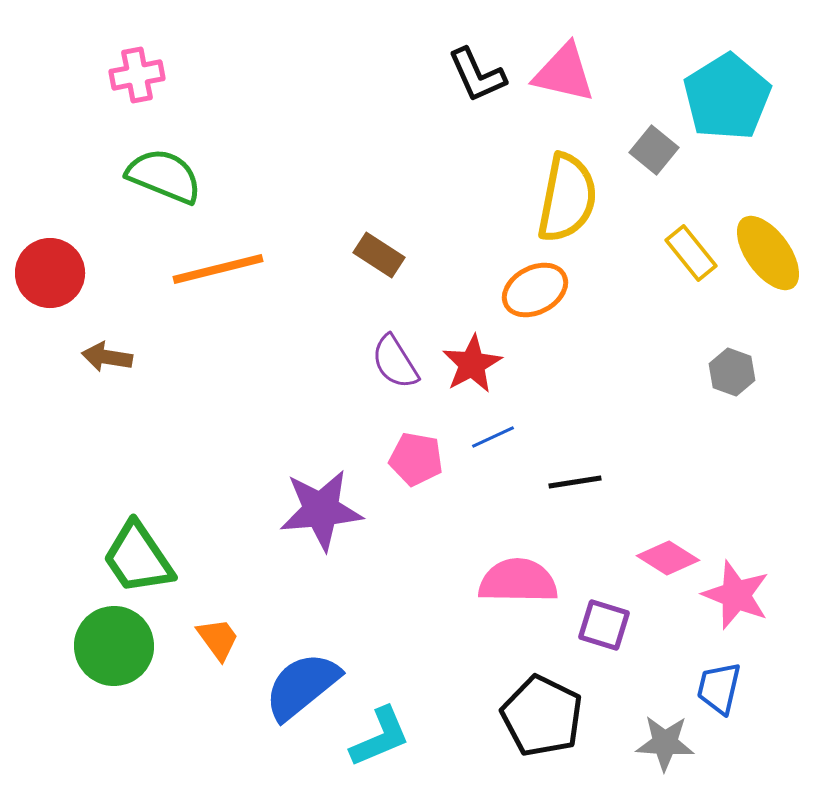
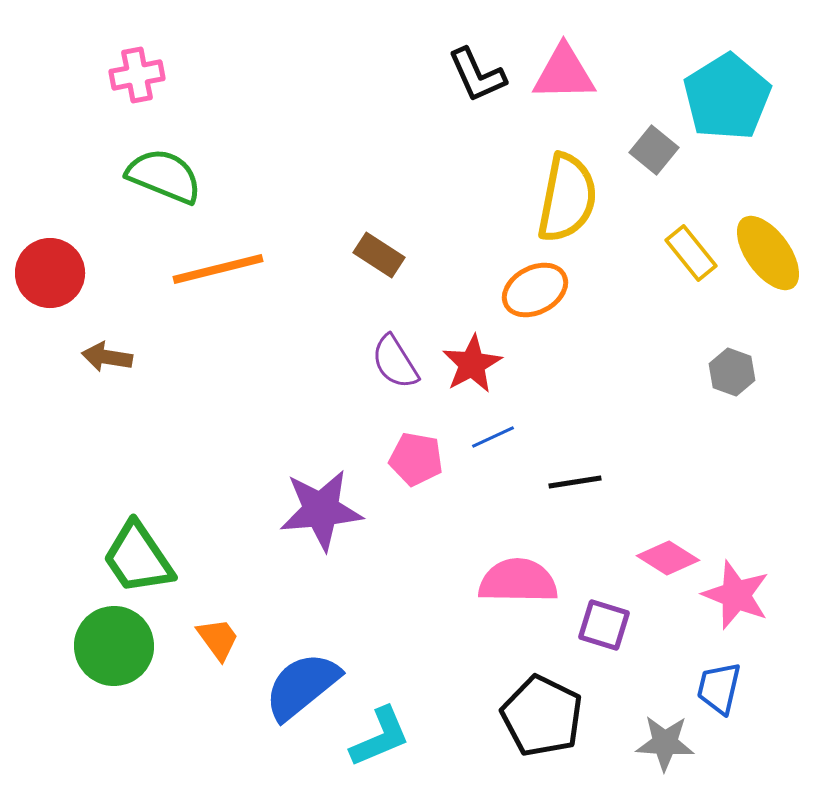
pink triangle: rotated 14 degrees counterclockwise
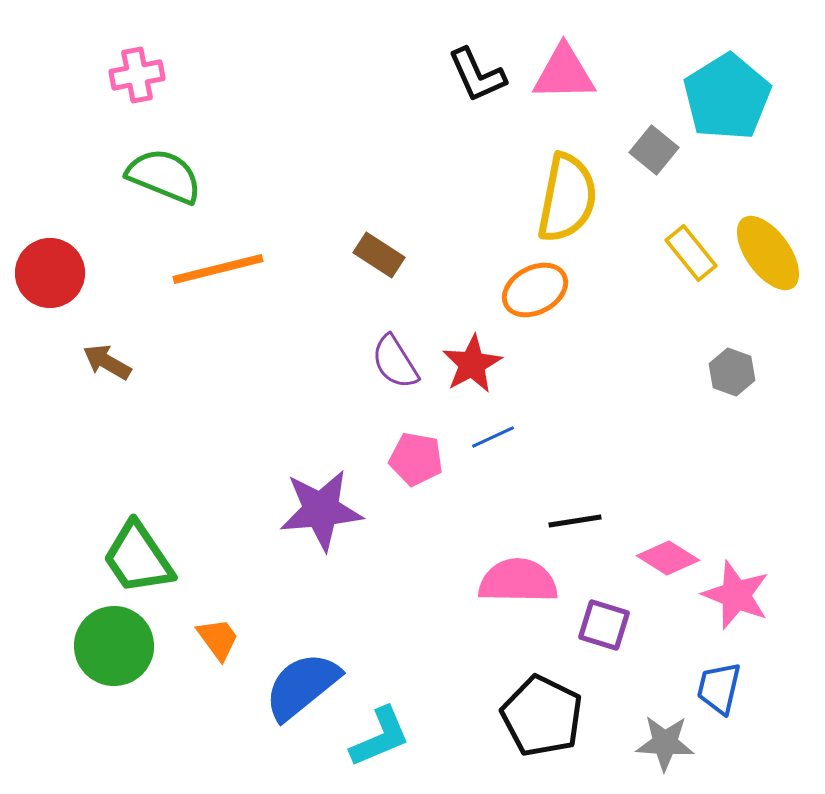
brown arrow: moved 5 px down; rotated 21 degrees clockwise
black line: moved 39 px down
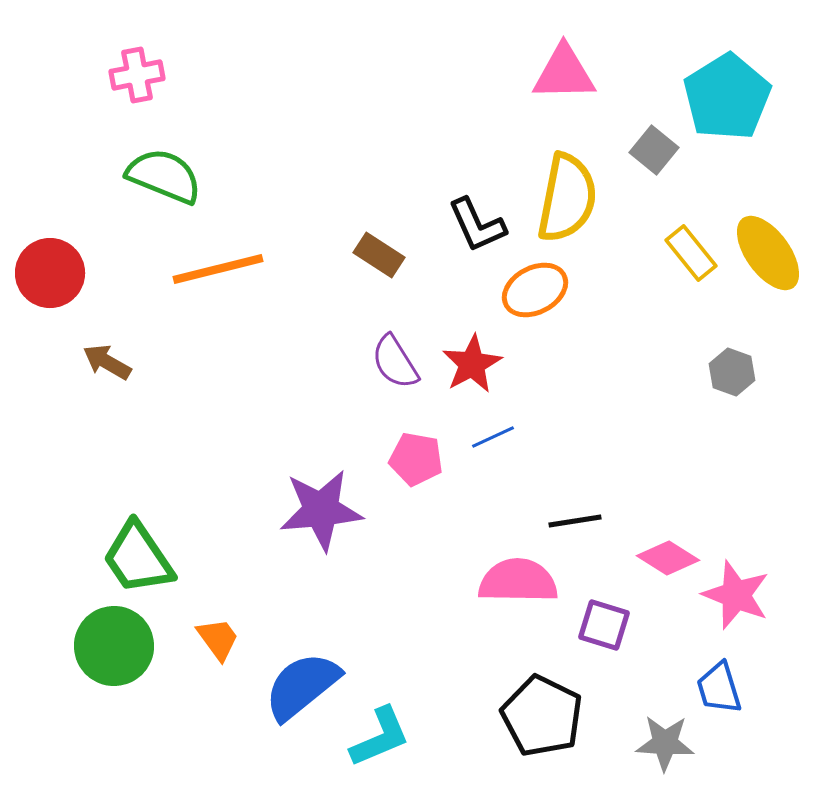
black L-shape: moved 150 px down
blue trapezoid: rotated 30 degrees counterclockwise
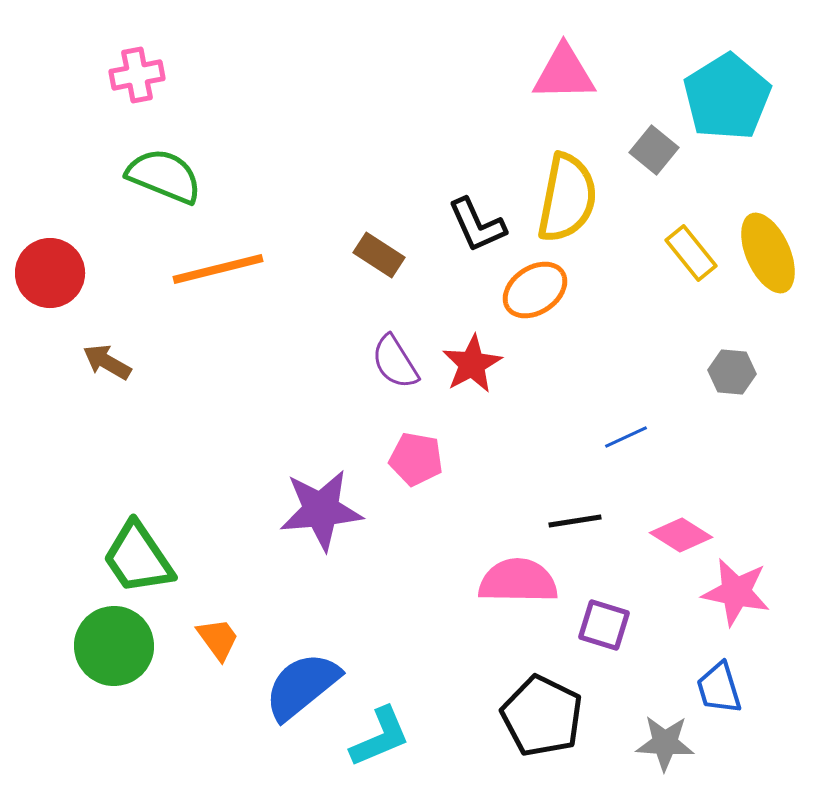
yellow ellipse: rotated 12 degrees clockwise
orange ellipse: rotated 6 degrees counterclockwise
gray hexagon: rotated 15 degrees counterclockwise
blue line: moved 133 px right
pink diamond: moved 13 px right, 23 px up
pink star: moved 3 px up; rotated 10 degrees counterclockwise
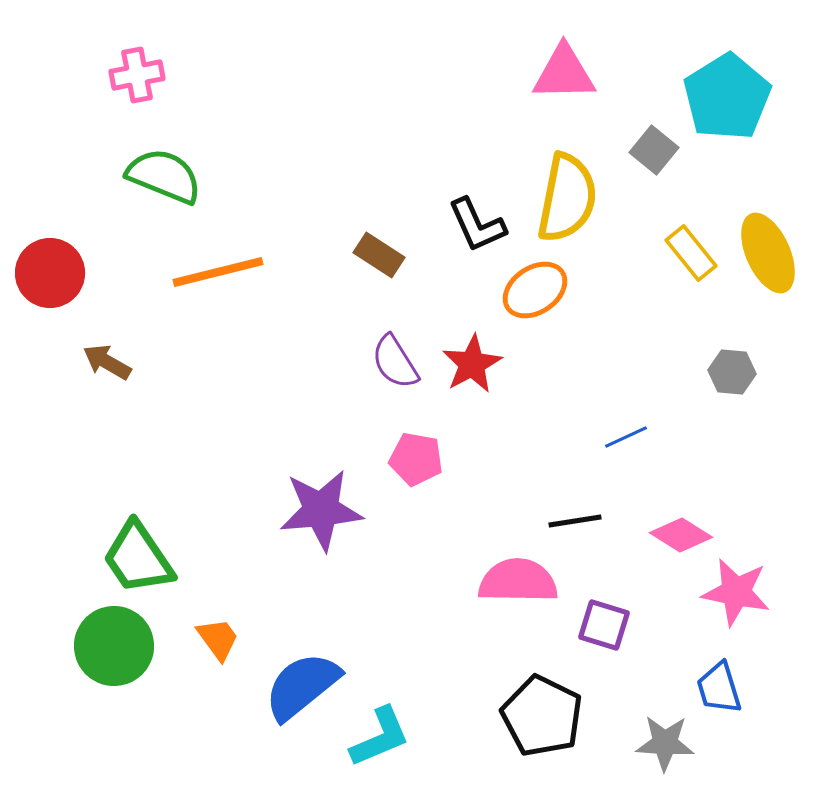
orange line: moved 3 px down
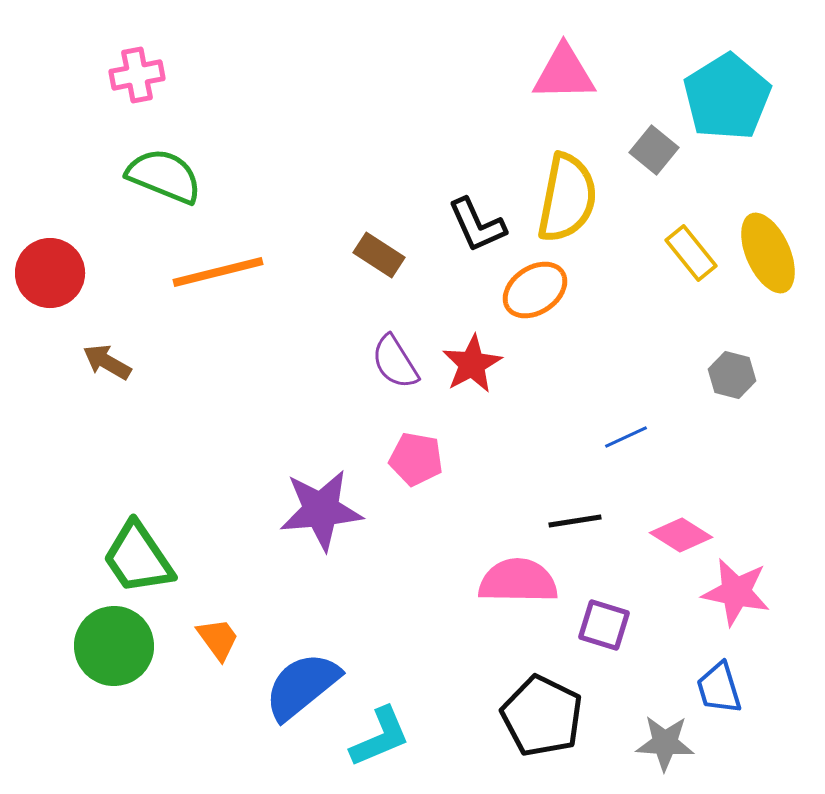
gray hexagon: moved 3 px down; rotated 9 degrees clockwise
